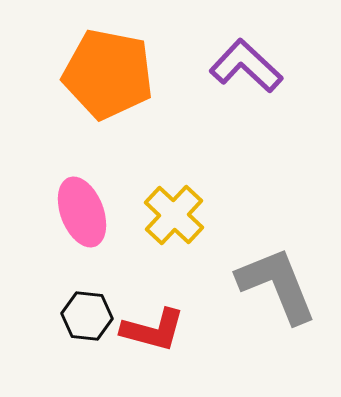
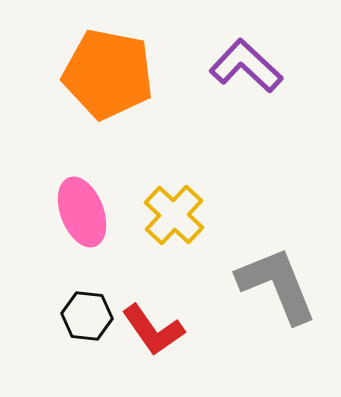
red L-shape: rotated 40 degrees clockwise
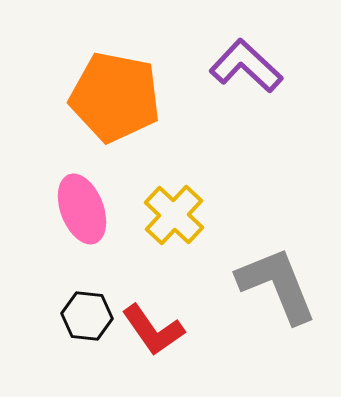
orange pentagon: moved 7 px right, 23 px down
pink ellipse: moved 3 px up
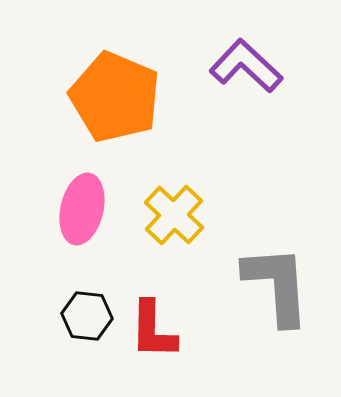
orange pentagon: rotated 12 degrees clockwise
pink ellipse: rotated 34 degrees clockwise
gray L-shape: rotated 18 degrees clockwise
red L-shape: rotated 36 degrees clockwise
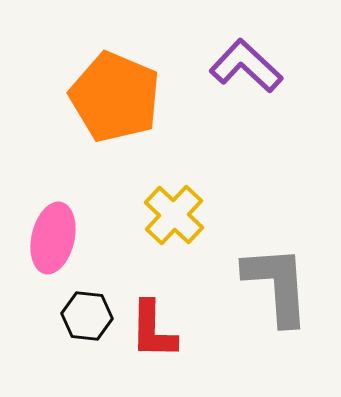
pink ellipse: moved 29 px left, 29 px down
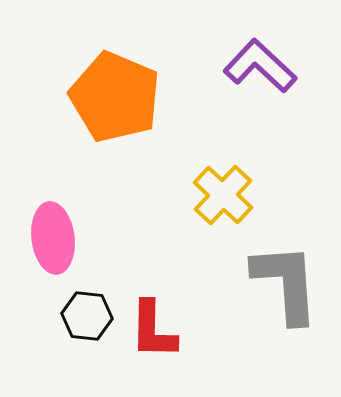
purple L-shape: moved 14 px right
yellow cross: moved 49 px right, 20 px up
pink ellipse: rotated 20 degrees counterclockwise
gray L-shape: moved 9 px right, 2 px up
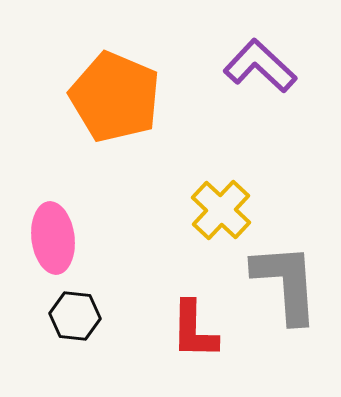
yellow cross: moved 2 px left, 15 px down
black hexagon: moved 12 px left
red L-shape: moved 41 px right
